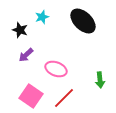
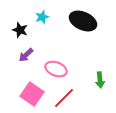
black ellipse: rotated 20 degrees counterclockwise
pink square: moved 1 px right, 2 px up
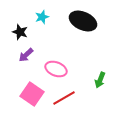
black star: moved 2 px down
green arrow: rotated 28 degrees clockwise
red line: rotated 15 degrees clockwise
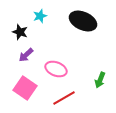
cyan star: moved 2 px left, 1 px up
pink square: moved 7 px left, 6 px up
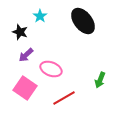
cyan star: rotated 16 degrees counterclockwise
black ellipse: rotated 28 degrees clockwise
pink ellipse: moved 5 px left
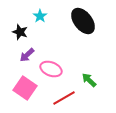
purple arrow: moved 1 px right
green arrow: moved 11 px left; rotated 112 degrees clockwise
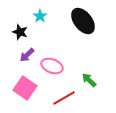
pink ellipse: moved 1 px right, 3 px up
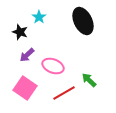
cyan star: moved 1 px left, 1 px down
black ellipse: rotated 12 degrees clockwise
pink ellipse: moved 1 px right
red line: moved 5 px up
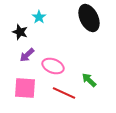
black ellipse: moved 6 px right, 3 px up
pink square: rotated 30 degrees counterclockwise
red line: rotated 55 degrees clockwise
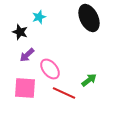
cyan star: rotated 16 degrees clockwise
pink ellipse: moved 3 px left, 3 px down; rotated 30 degrees clockwise
green arrow: rotated 98 degrees clockwise
